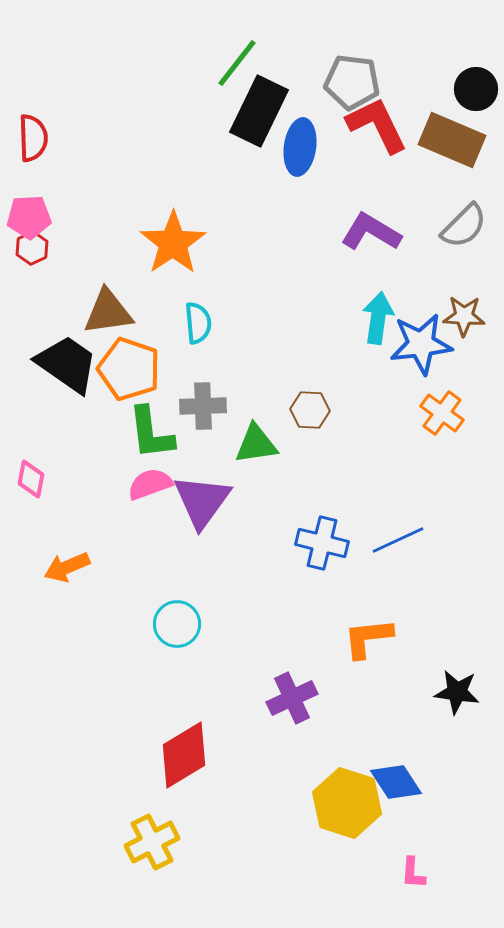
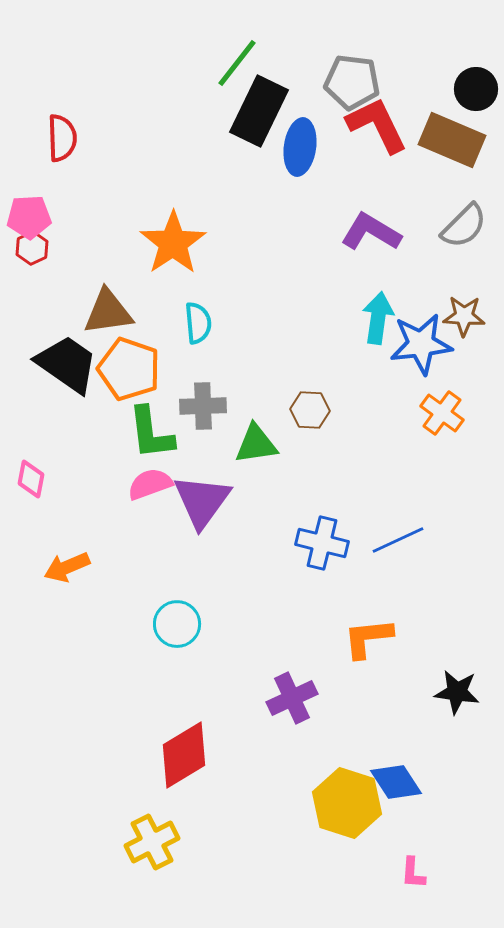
red semicircle: moved 29 px right
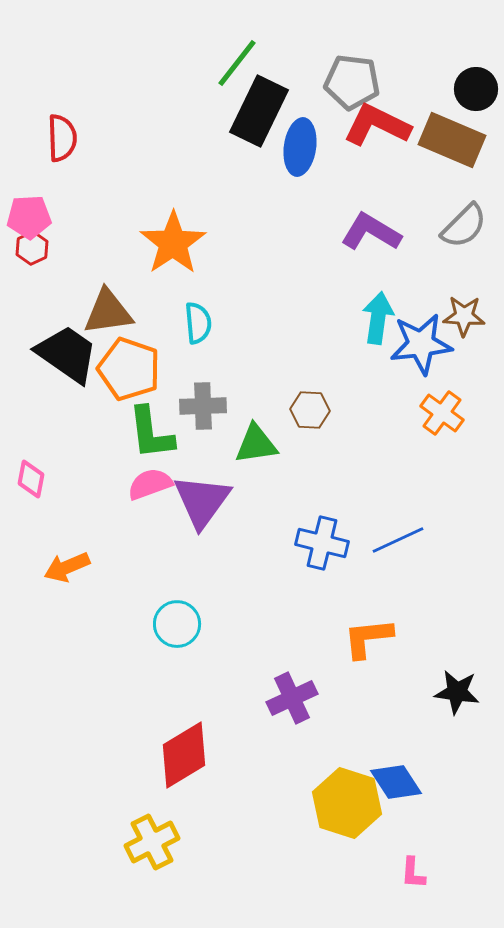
red L-shape: rotated 38 degrees counterclockwise
black trapezoid: moved 10 px up
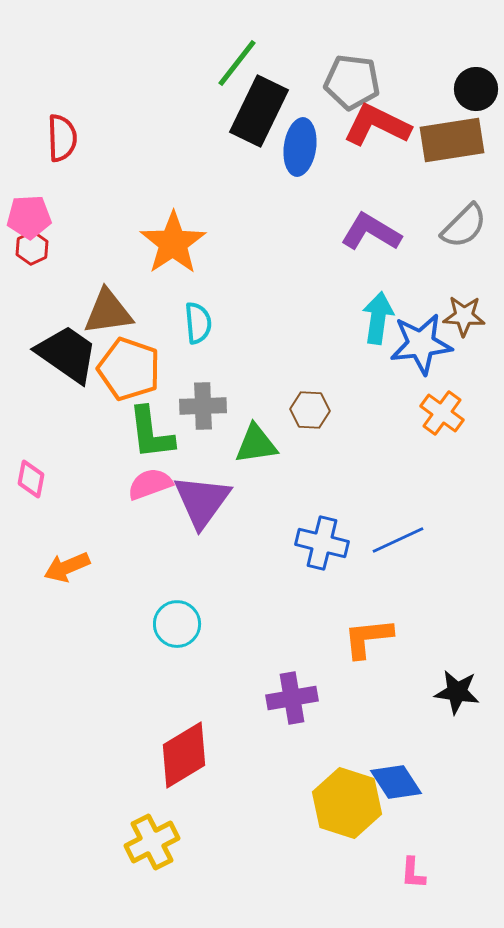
brown rectangle: rotated 32 degrees counterclockwise
purple cross: rotated 15 degrees clockwise
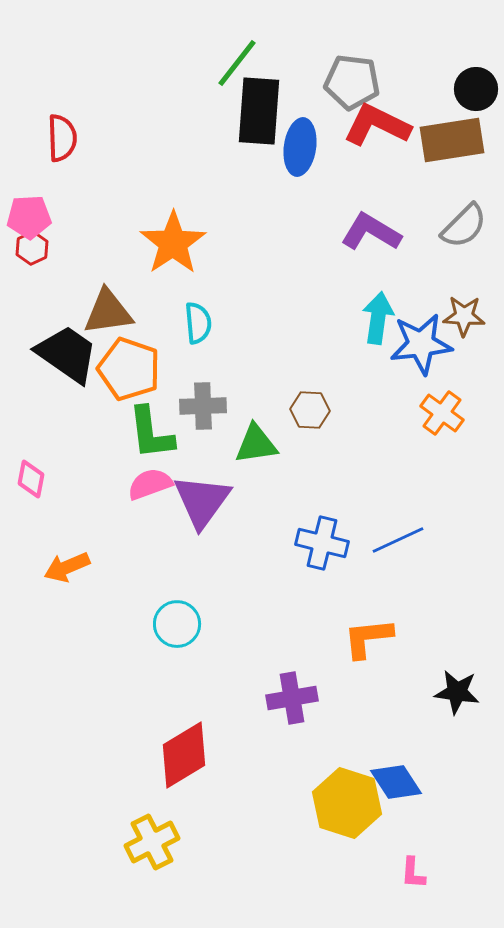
black rectangle: rotated 22 degrees counterclockwise
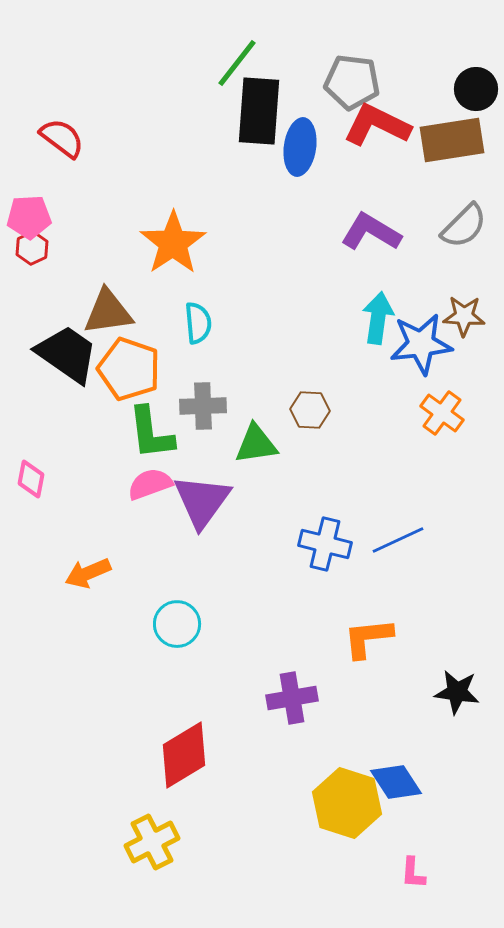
red semicircle: rotated 51 degrees counterclockwise
blue cross: moved 3 px right, 1 px down
orange arrow: moved 21 px right, 6 px down
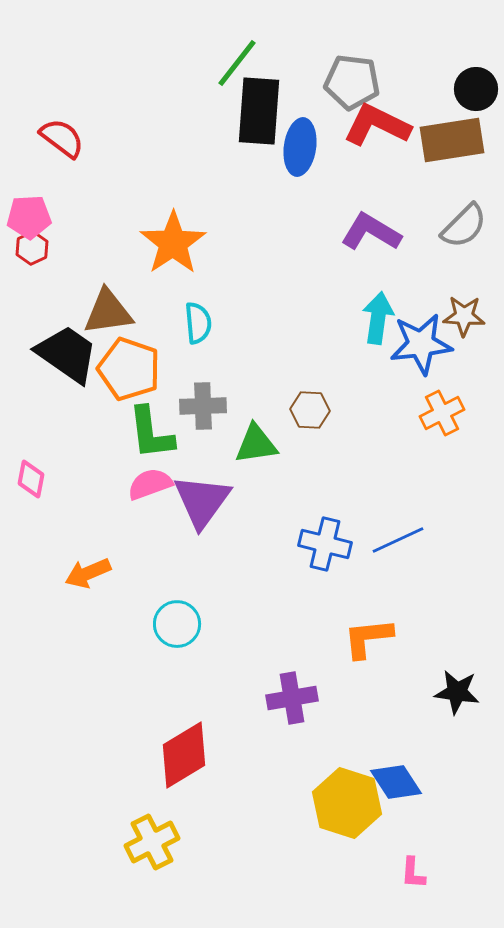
orange cross: rotated 27 degrees clockwise
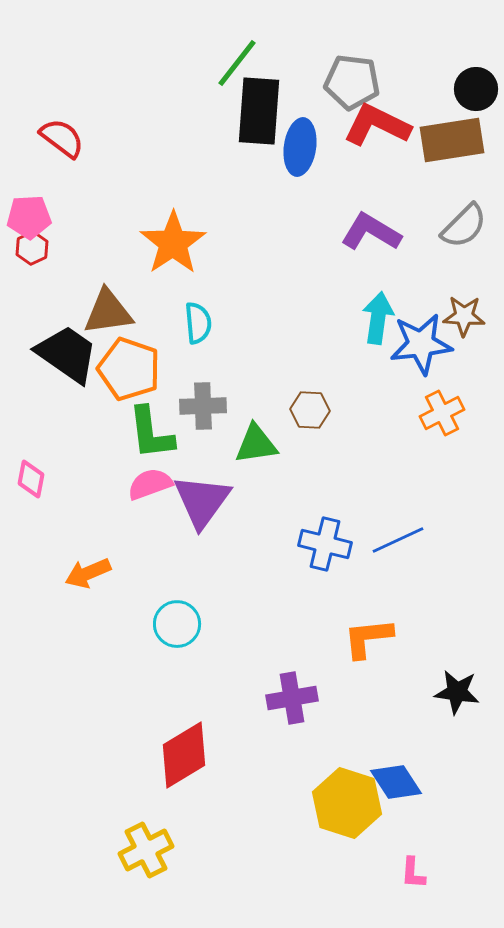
yellow cross: moved 6 px left, 8 px down
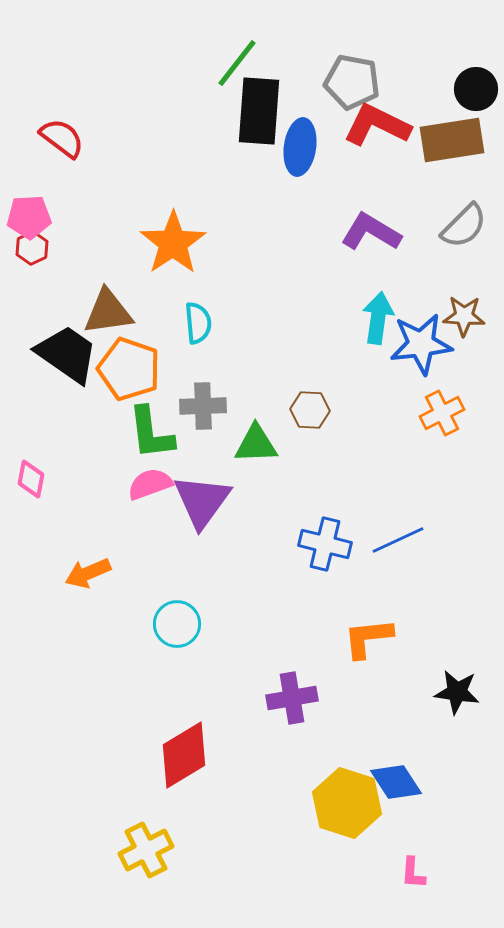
gray pentagon: rotated 4 degrees clockwise
green triangle: rotated 6 degrees clockwise
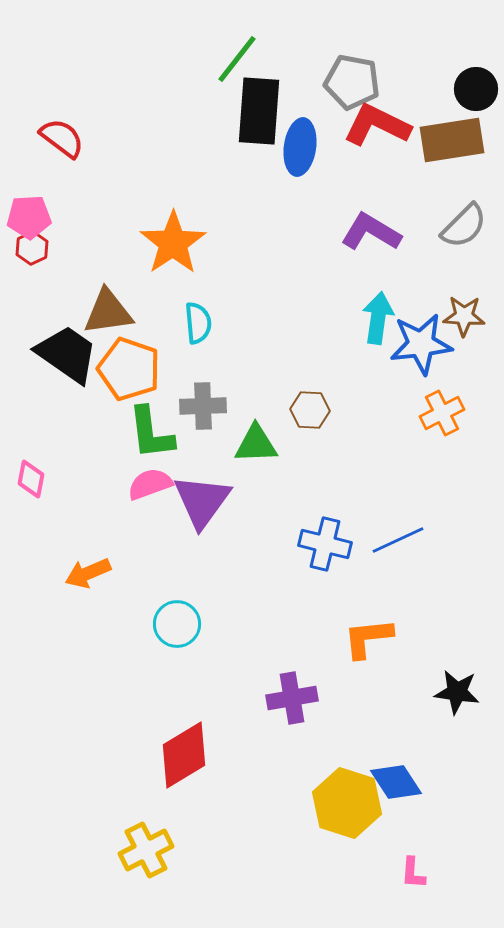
green line: moved 4 px up
